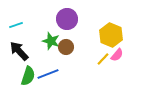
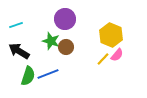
purple circle: moved 2 px left
black arrow: rotated 15 degrees counterclockwise
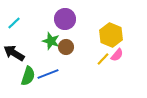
cyan line: moved 2 px left, 2 px up; rotated 24 degrees counterclockwise
black arrow: moved 5 px left, 2 px down
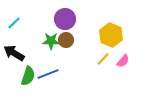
green star: rotated 18 degrees counterclockwise
brown circle: moved 7 px up
pink semicircle: moved 6 px right, 6 px down
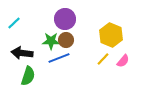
black arrow: moved 8 px right; rotated 25 degrees counterclockwise
blue line: moved 11 px right, 16 px up
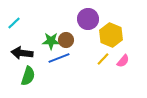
purple circle: moved 23 px right
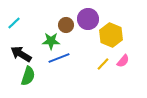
brown circle: moved 15 px up
black arrow: moved 1 px left, 1 px down; rotated 25 degrees clockwise
yellow line: moved 5 px down
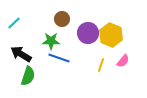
purple circle: moved 14 px down
brown circle: moved 4 px left, 6 px up
blue line: rotated 40 degrees clockwise
yellow line: moved 2 px left, 1 px down; rotated 24 degrees counterclockwise
